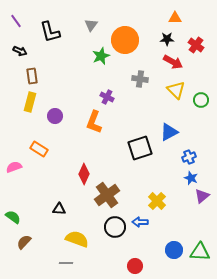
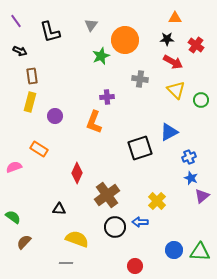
purple cross: rotated 32 degrees counterclockwise
red diamond: moved 7 px left, 1 px up
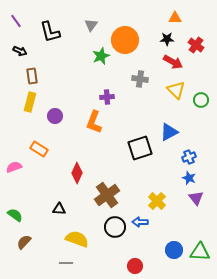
blue star: moved 2 px left
purple triangle: moved 6 px left, 2 px down; rotated 28 degrees counterclockwise
green semicircle: moved 2 px right, 2 px up
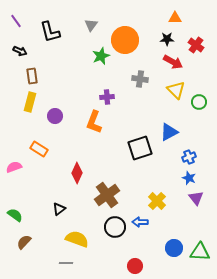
green circle: moved 2 px left, 2 px down
black triangle: rotated 40 degrees counterclockwise
blue circle: moved 2 px up
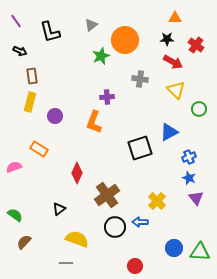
gray triangle: rotated 16 degrees clockwise
green circle: moved 7 px down
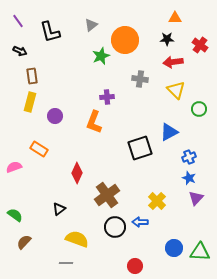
purple line: moved 2 px right
red cross: moved 4 px right
red arrow: rotated 144 degrees clockwise
purple triangle: rotated 21 degrees clockwise
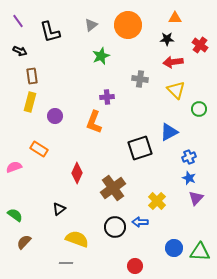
orange circle: moved 3 px right, 15 px up
brown cross: moved 6 px right, 7 px up
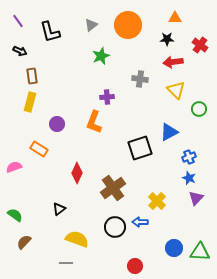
purple circle: moved 2 px right, 8 px down
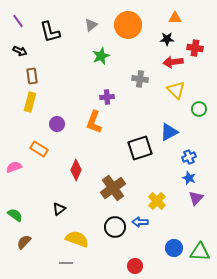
red cross: moved 5 px left, 3 px down; rotated 28 degrees counterclockwise
red diamond: moved 1 px left, 3 px up
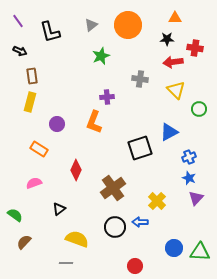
pink semicircle: moved 20 px right, 16 px down
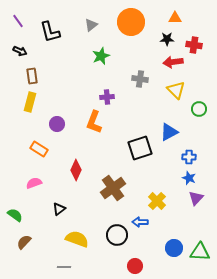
orange circle: moved 3 px right, 3 px up
red cross: moved 1 px left, 3 px up
blue cross: rotated 24 degrees clockwise
black circle: moved 2 px right, 8 px down
gray line: moved 2 px left, 4 px down
